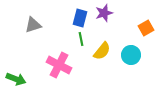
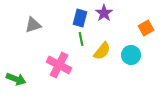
purple star: rotated 18 degrees counterclockwise
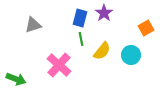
pink cross: rotated 15 degrees clockwise
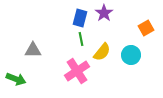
gray triangle: moved 25 px down; rotated 18 degrees clockwise
yellow semicircle: moved 1 px down
pink cross: moved 18 px right, 6 px down; rotated 15 degrees clockwise
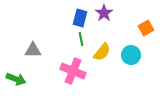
pink cross: moved 4 px left; rotated 35 degrees counterclockwise
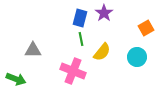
cyan circle: moved 6 px right, 2 px down
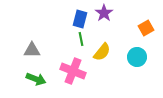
blue rectangle: moved 1 px down
gray triangle: moved 1 px left
green arrow: moved 20 px right
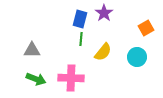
green line: rotated 16 degrees clockwise
yellow semicircle: moved 1 px right
pink cross: moved 2 px left, 7 px down; rotated 20 degrees counterclockwise
